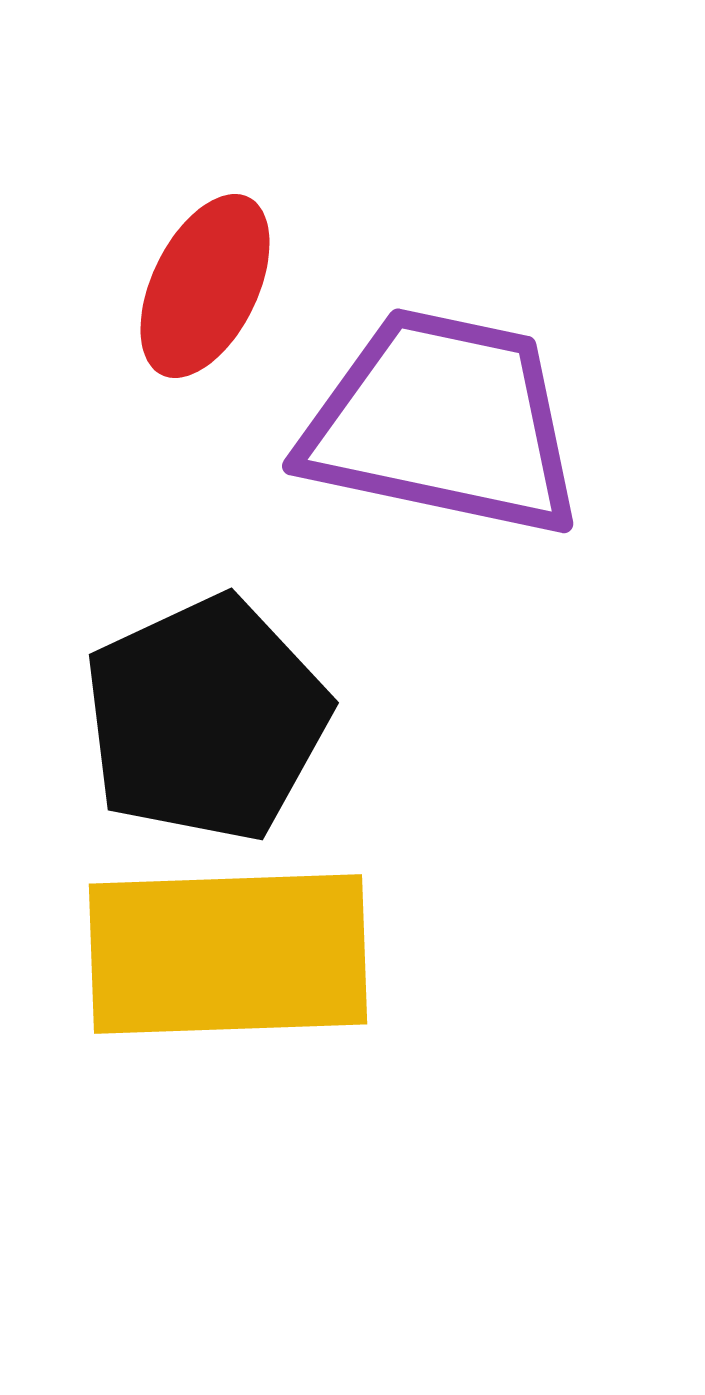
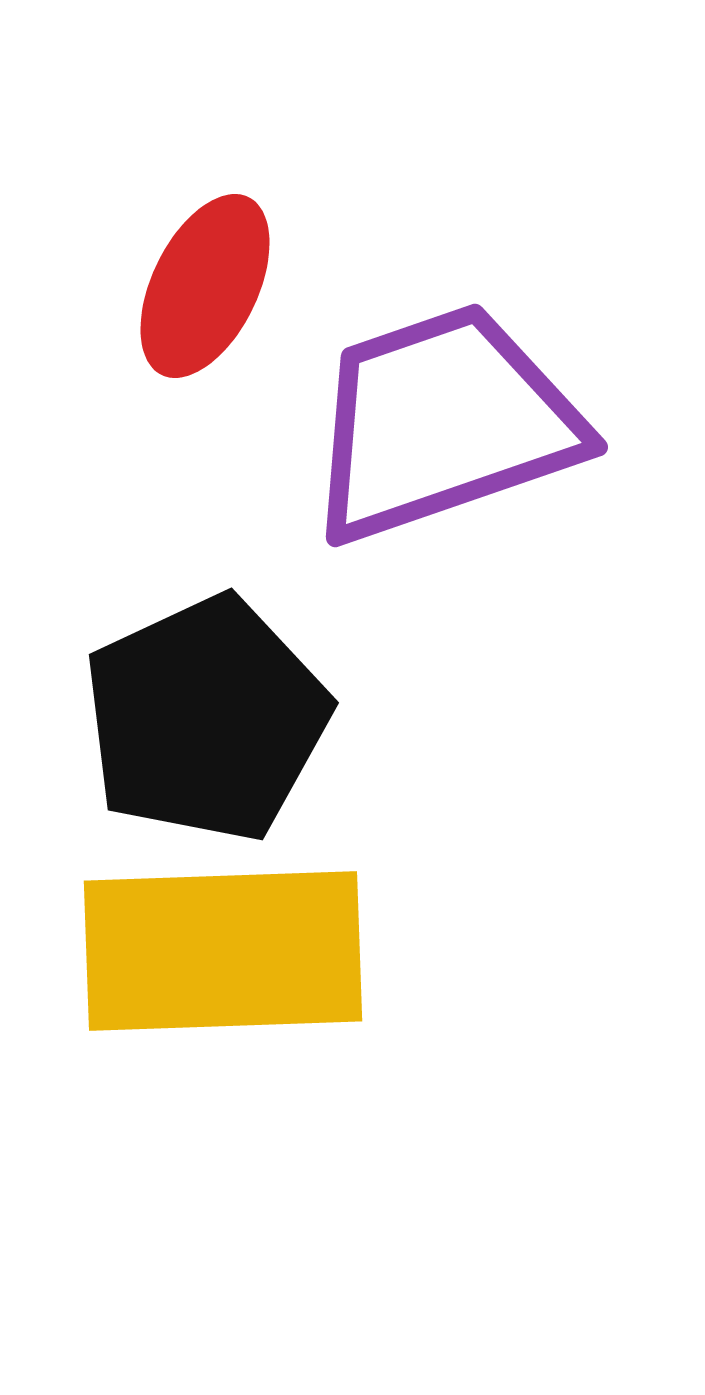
purple trapezoid: rotated 31 degrees counterclockwise
yellow rectangle: moved 5 px left, 3 px up
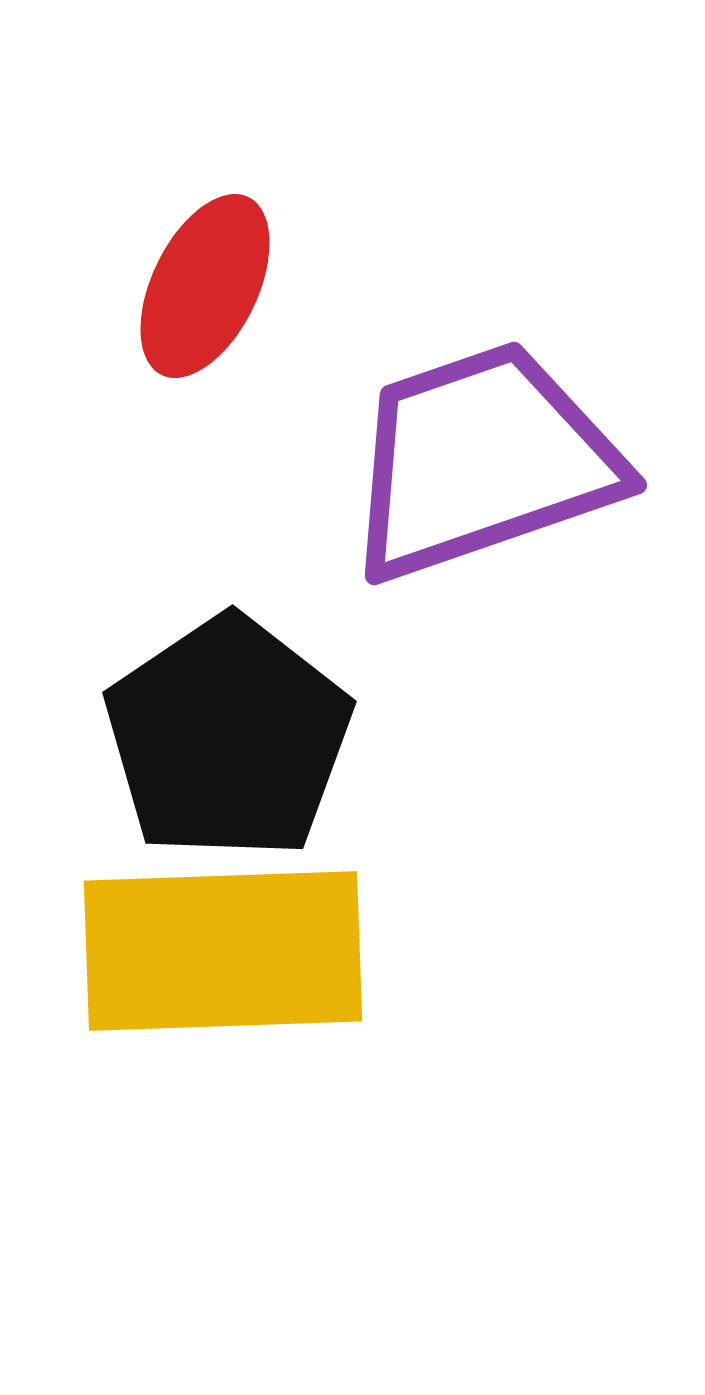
purple trapezoid: moved 39 px right, 38 px down
black pentagon: moved 22 px right, 19 px down; rotated 9 degrees counterclockwise
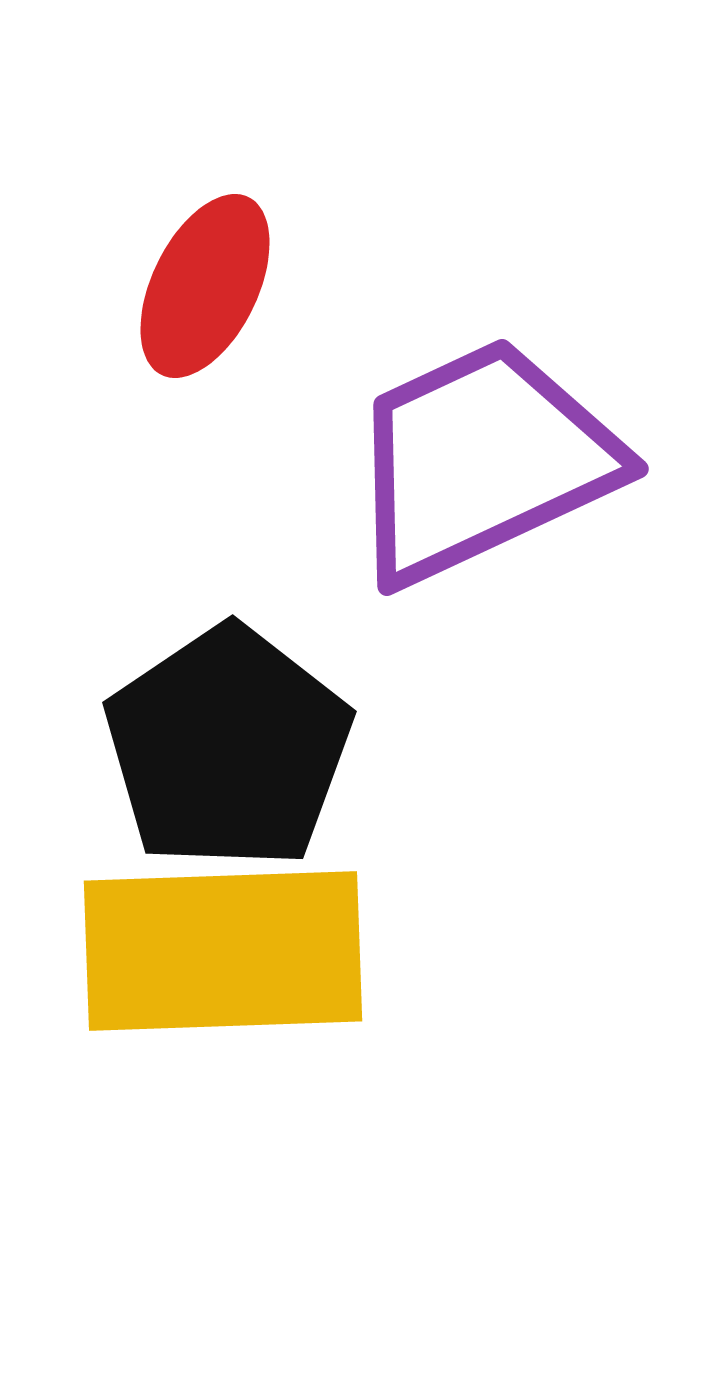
purple trapezoid: rotated 6 degrees counterclockwise
black pentagon: moved 10 px down
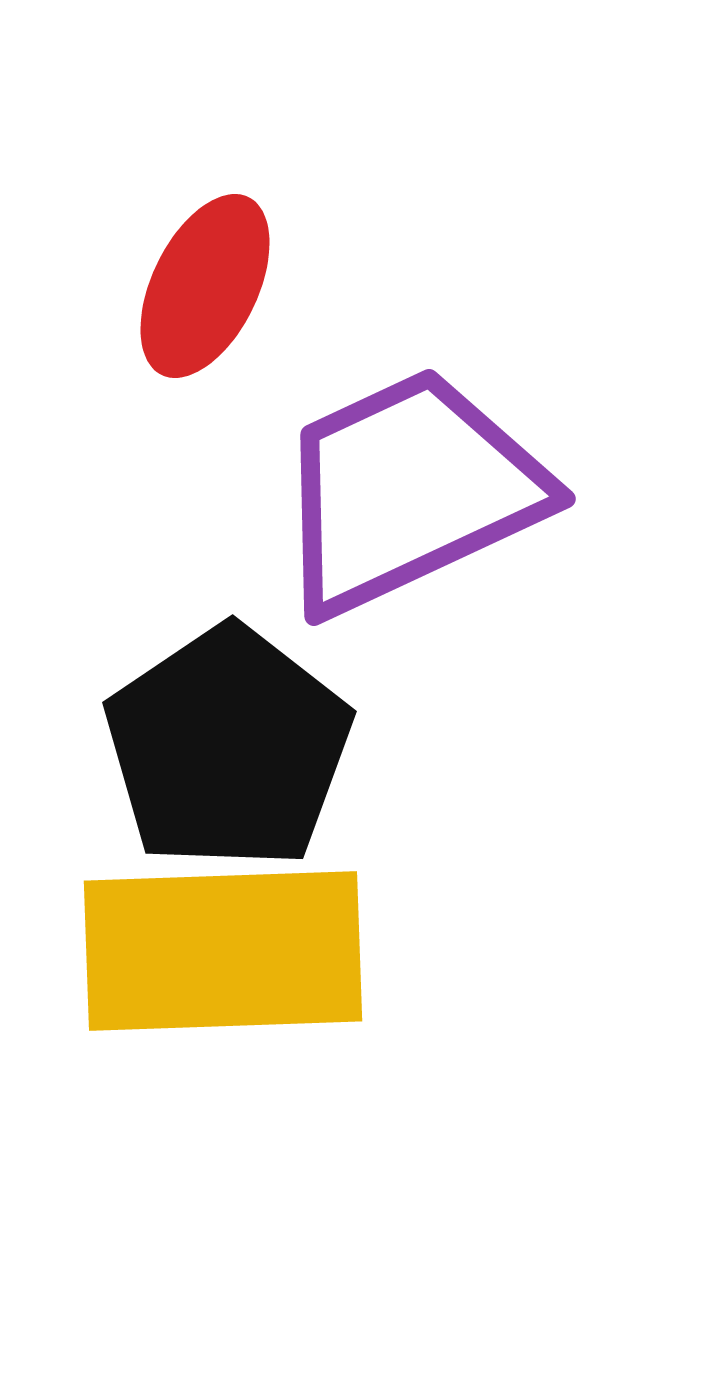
purple trapezoid: moved 73 px left, 30 px down
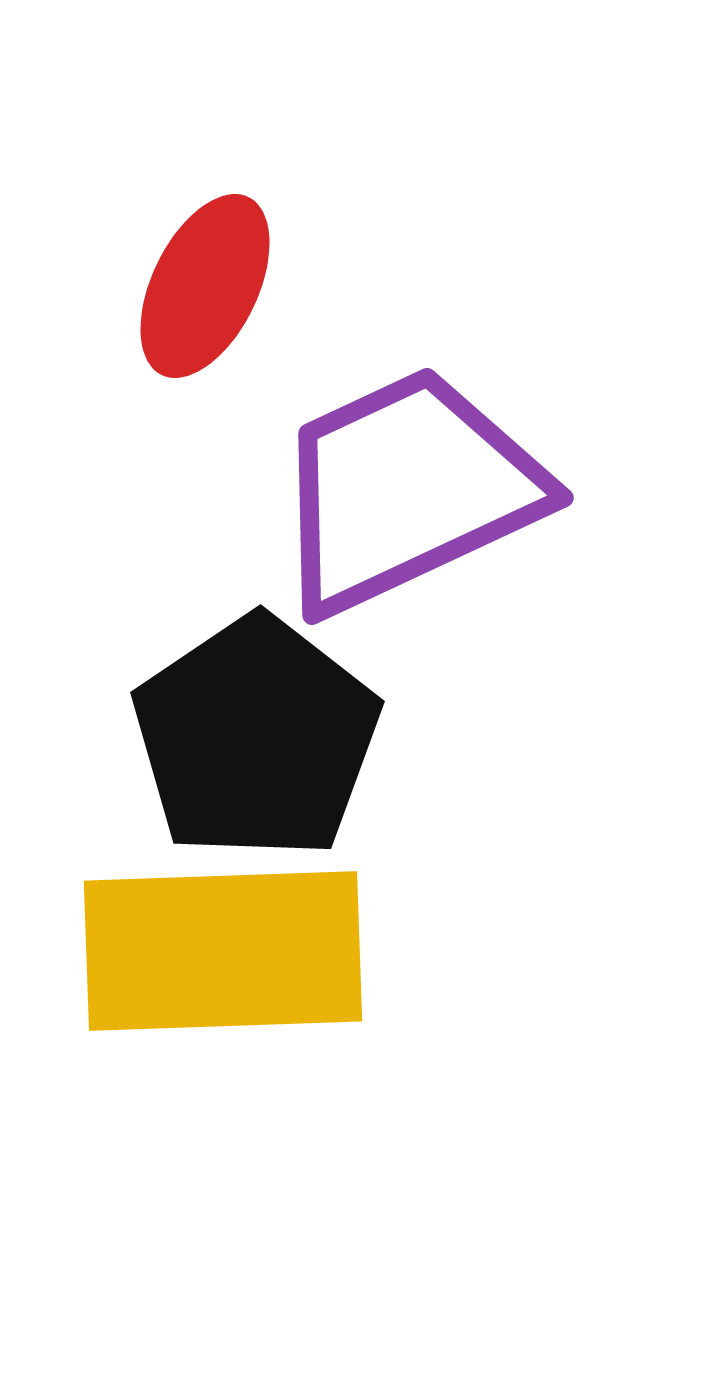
purple trapezoid: moved 2 px left, 1 px up
black pentagon: moved 28 px right, 10 px up
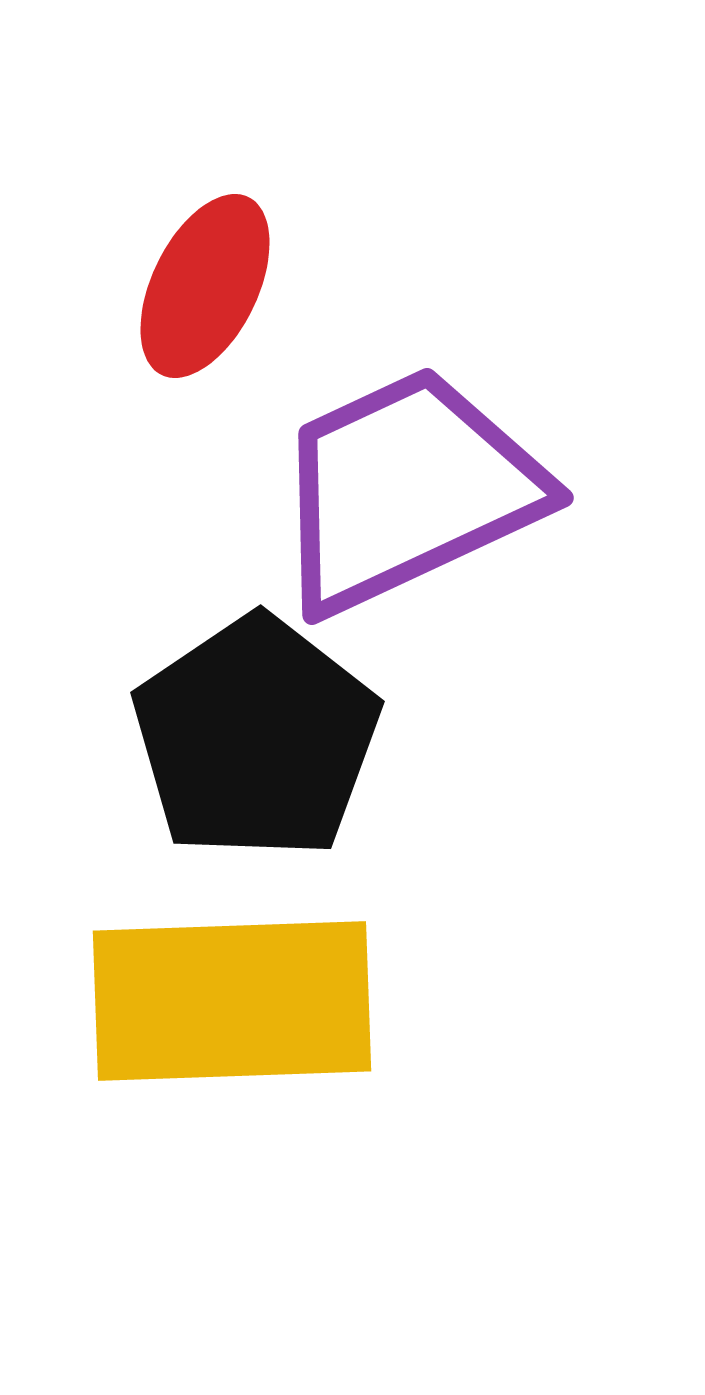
yellow rectangle: moved 9 px right, 50 px down
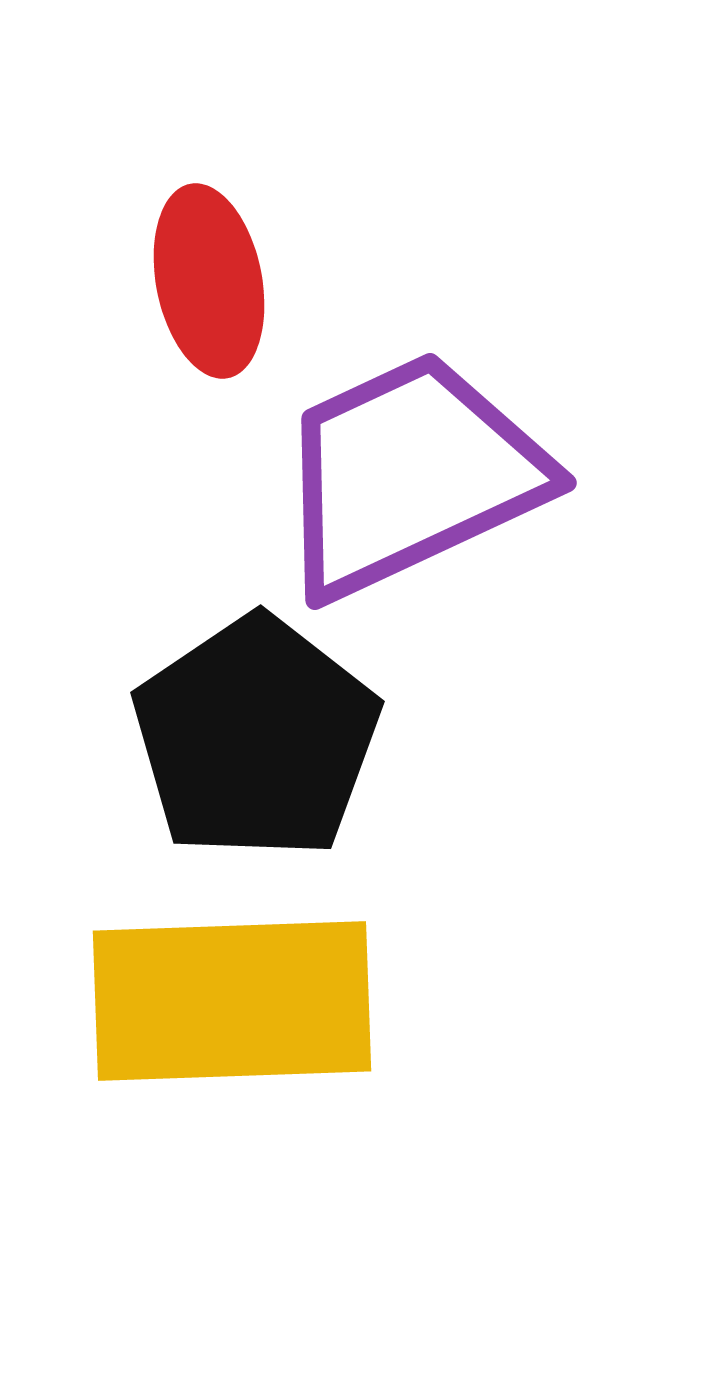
red ellipse: moved 4 px right, 5 px up; rotated 37 degrees counterclockwise
purple trapezoid: moved 3 px right, 15 px up
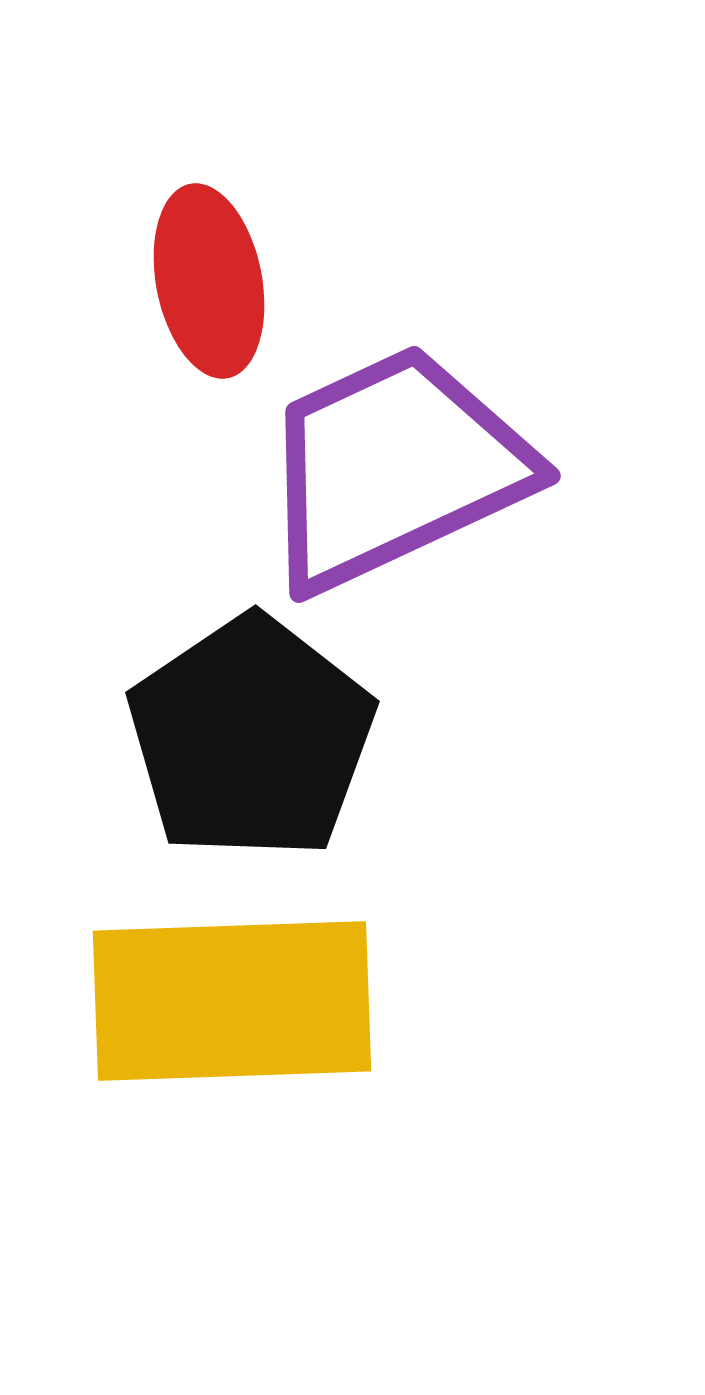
purple trapezoid: moved 16 px left, 7 px up
black pentagon: moved 5 px left
